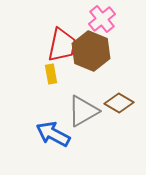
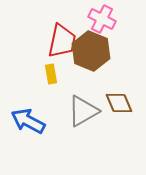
pink cross: rotated 24 degrees counterclockwise
red trapezoid: moved 4 px up
brown diamond: rotated 36 degrees clockwise
blue arrow: moved 25 px left, 13 px up
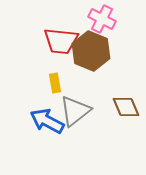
red trapezoid: moved 1 px left; rotated 84 degrees clockwise
yellow rectangle: moved 4 px right, 9 px down
brown diamond: moved 7 px right, 4 px down
gray triangle: moved 8 px left; rotated 8 degrees counterclockwise
blue arrow: moved 19 px right
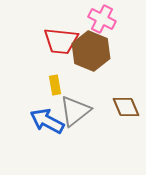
yellow rectangle: moved 2 px down
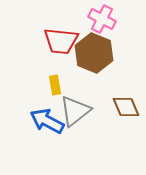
brown hexagon: moved 3 px right, 2 px down
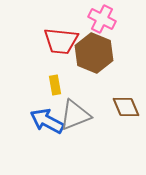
gray triangle: moved 4 px down; rotated 16 degrees clockwise
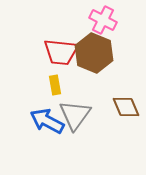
pink cross: moved 1 px right, 1 px down
red trapezoid: moved 11 px down
gray triangle: rotated 32 degrees counterclockwise
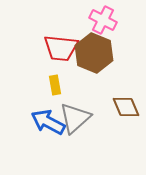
red trapezoid: moved 4 px up
gray triangle: moved 3 px down; rotated 12 degrees clockwise
blue arrow: moved 1 px right, 1 px down
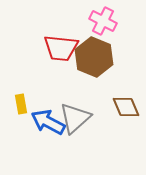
pink cross: moved 1 px down
brown hexagon: moved 4 px down
yellow rectangle: moved 34 px left, 19 px down
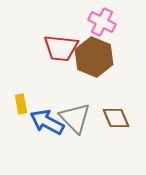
pink cross: moved 1 px left, 1 px down
brown diamond: moved 10 px left, 11 px down
gray triangle: rotated 32 degrees counterclockwise
blue arrow: moved 1 px left
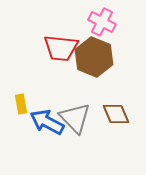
brown diamond: moved 4 px up
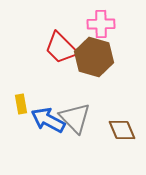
pink cross: moved 1 px left, 2 px down; rotated 28 degrees counterclockwise
red trapezoid: rotated 39 degrees clockwise
brown hexagon: rotated 6 degrees counterclockwise
brown diamond: moved 6 px right, 16 px down
blue arrow: moved 1 px right, 2 px up
